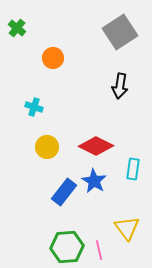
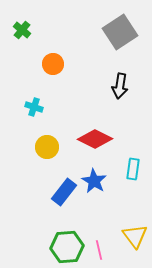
green cross: moved 5 px right, 2 px down
orange circle: moved 6 px down
red diamond: moved 1 px left, 7 px up
yellow triangle: moved 8 px right, 8 px down
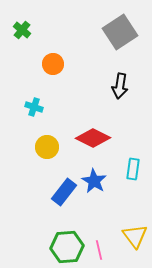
red diamond: moved 2 px left, 1 px up
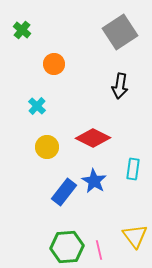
orange circle: moved 1 px right
cyan cross: moved 3 px right, 1 px up; rotated 24 degrees clockwise
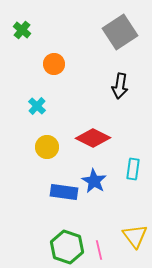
blue rectangle: rotated 60 degrees clockwise
green hexagon: rotated 24 degrees clockwise
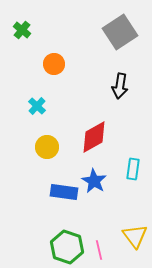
red diamond: moved 1 px right, 1 px up; rotated 56 degrees counterclockwise
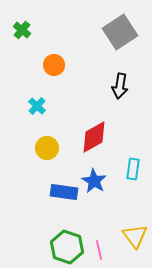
orange circle: moved 1 px down
yellow circle: moved 1 px down
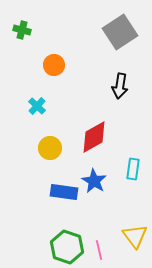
green cross: rotated 24 degrees counterclockwise
yellow circle: moved 3 px right
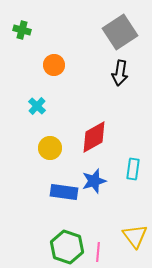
black arrow: moved 13 px up
blue star: rotated 25 degrees clockwise
pink line: moved 1 px left, 2 px down; rotated 18 degrees clockwise
